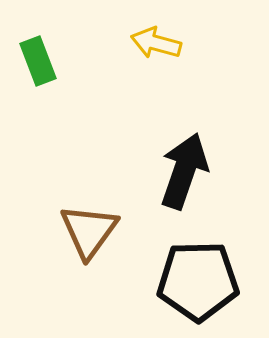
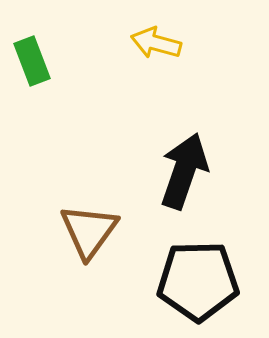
green rectangle: moved 6 px left
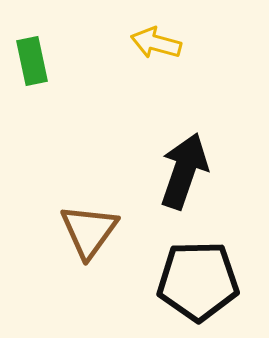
green rectangle: rotated 9 degrees clockwise
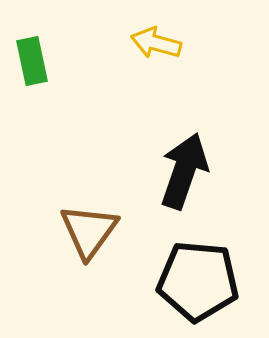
black pentagon: rotated 6 degrees clockwise
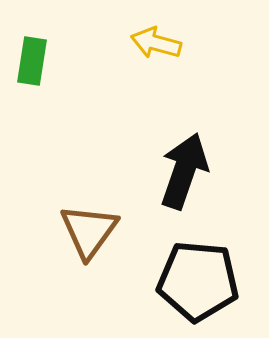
green rectangle: rotated 21 degrees clockwise
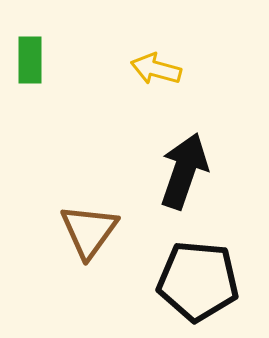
yellow arrow: moved 26 px down
green rectangle: moved 2 px left, 1 px up; rotated 9 degrees counterclockwise
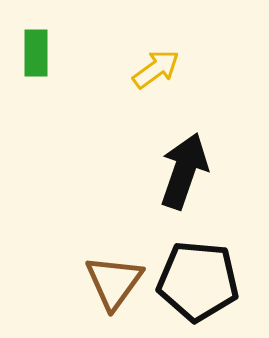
green rectangle: moved 6 px right, 7 px up
yellow arrow: rotated 129 degrees clockwise
brown triangle: moved 25 px right, 51 px down
